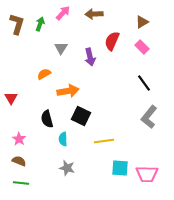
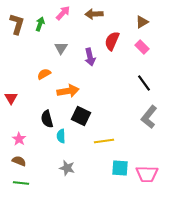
cyan semicircle: moved 2 px left, 3 px up
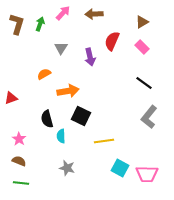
black line: rotated 18 degrees counterclockwise
red triangle: rotated 40 degrees clockwise
cyan square: rotated 24 degrees clockwise
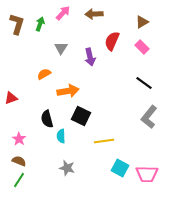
green line: moved 2 px left, 3 px up; rotated 63 degrees counterclockwise
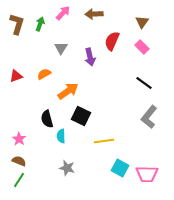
brown triangle: rotated 24 degrees counterclockwise
orange arrow: rotated 25 degrees counterclockwise
red triangle: moved 5 px right, 22 px up
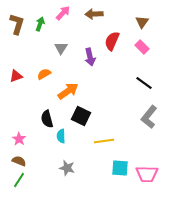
cyan square: rotated 24 degrees counterclockwise
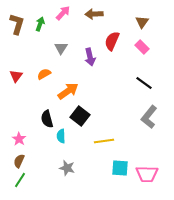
red triangle: rotated 32 degrees counterclockwise
black square: moved 1 px left; rotated 12 degrees clockwise
brown semicircle: rotated 88 degrees counterclockwise
green line: moved 1 px right
